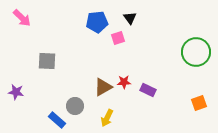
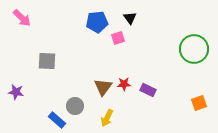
green circle: moved 2 px left, 3 px up
red star: moved 2 px down
brown triangle: rotated 24 degrees counterclockwise
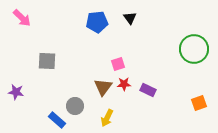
pink square: moved 26 px down
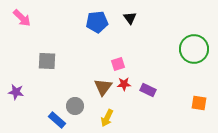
orange square: rotated 28 degrees clockwise
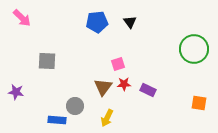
black triangle: moved 4 px down
blue rectangle: rotated 36 degrees counterclockwise
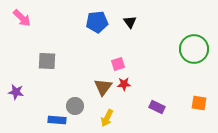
purple rectangle: moved 9 px right, 17 px down
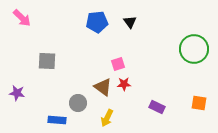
brown triangle: rotated 30 degrees counterclockwise
purple star: moved 1 px right, 1 px down
gray circle: moved 3 px right, 3 px up
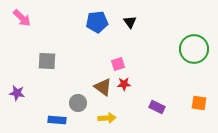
yellow arrow: rotated 120 degrees counterclockwise
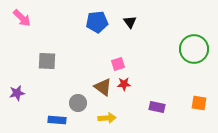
purple star: rotated 21 degrees counterclockwise
purple rectangle: rotated 14 degrees counterclockwise
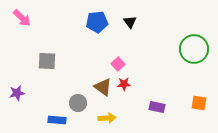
pink square: rotated 24 degrees counterclockwise
